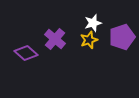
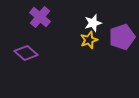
purple cross: moved 15 px left, 22 px up
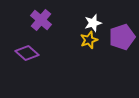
purple cross: moved 1 px right, 3 px down
purple diamond: moved 1 px right
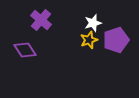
purple pentagon: moved 6 px left, 3 px down
purple diamond: moved 2 px left, 3 px up; rotated 15 degrees clockwise
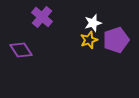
purple cross: moved 1 px right, 3 px up
purple diamond: moved 4 px left
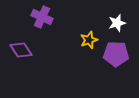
purple cross: rotated 15 degrees counterclockwise
white star: moved 24 px right
purple pentagon: moved 14 px down; rotated 20 degrees clockwise
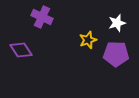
yellow star: moved 1 px left
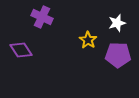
yellow star: rotated 18 degrees counterclockwise
purple pentagon: moved 2 px right, 1 px down
